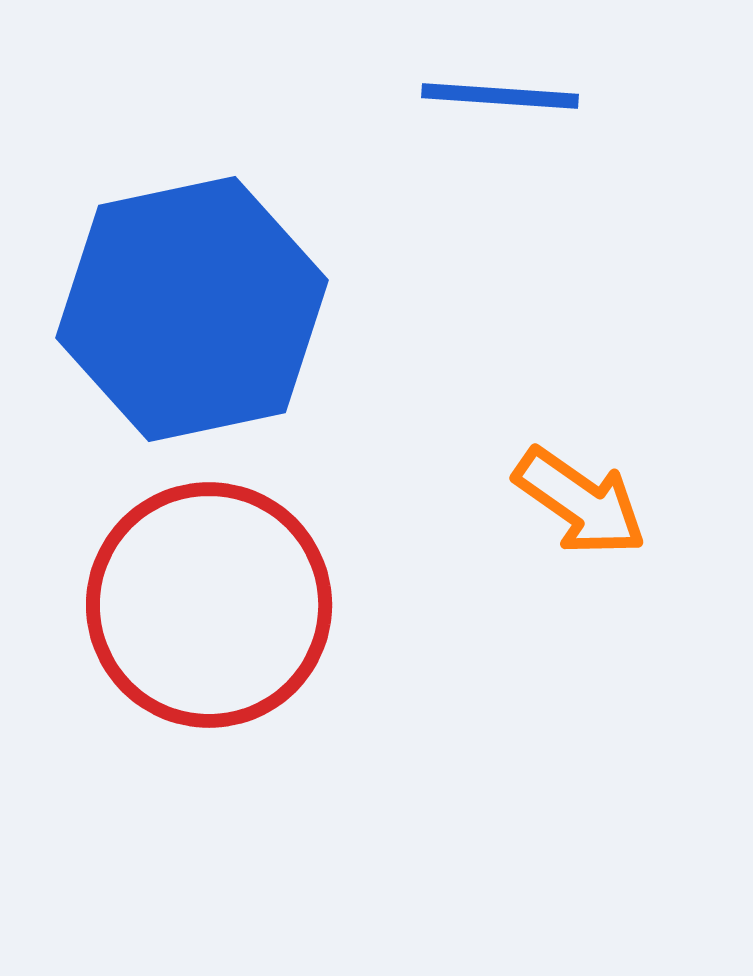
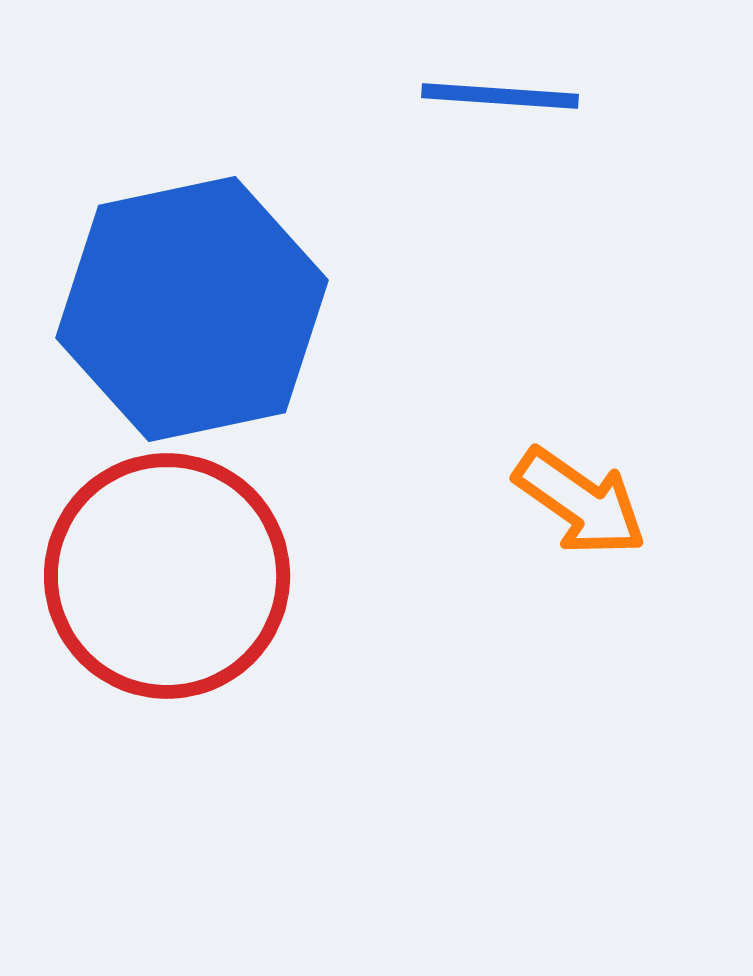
red circle: moved 42 px left, 29 px up
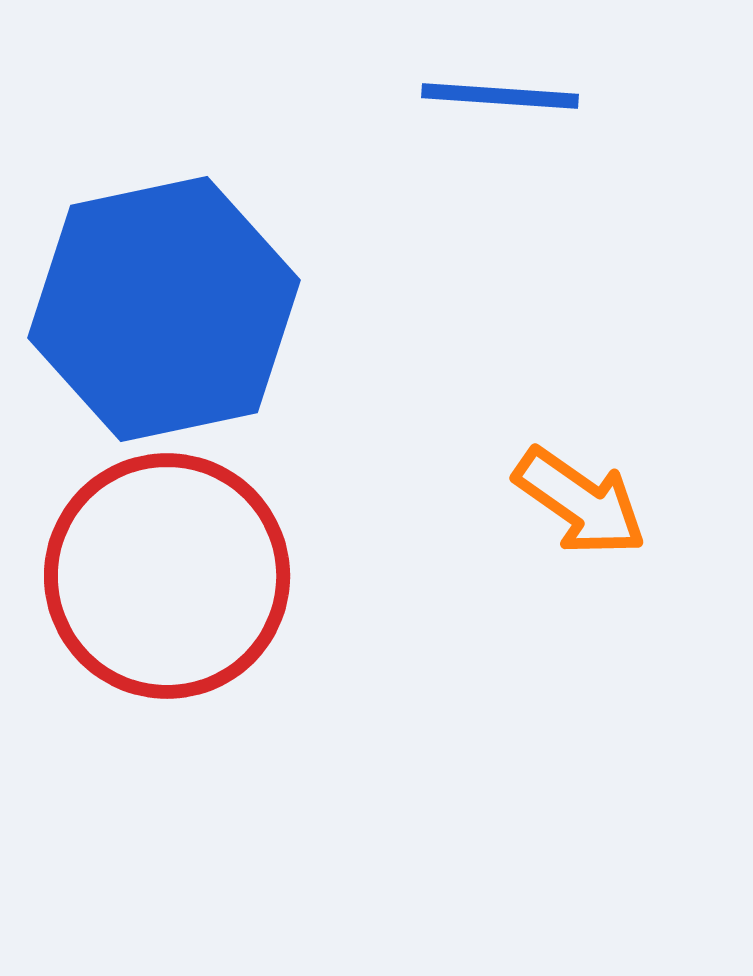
blue hexagon: moved 28 px left
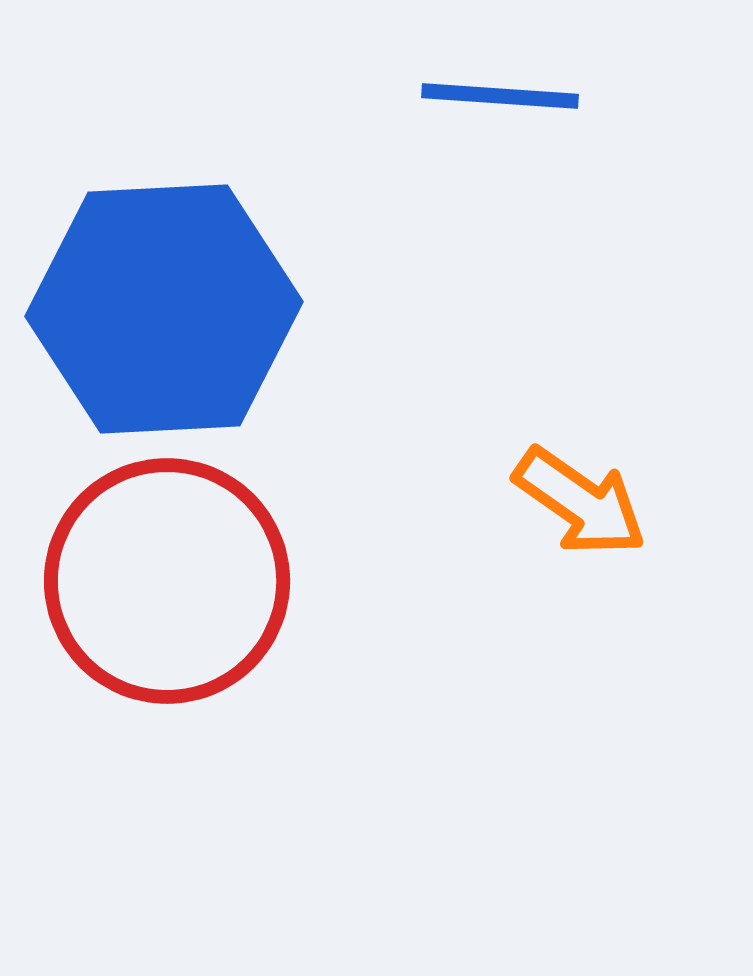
blue hexagon: rotated 9 degrees clockwise
red circle: moved 5 px down
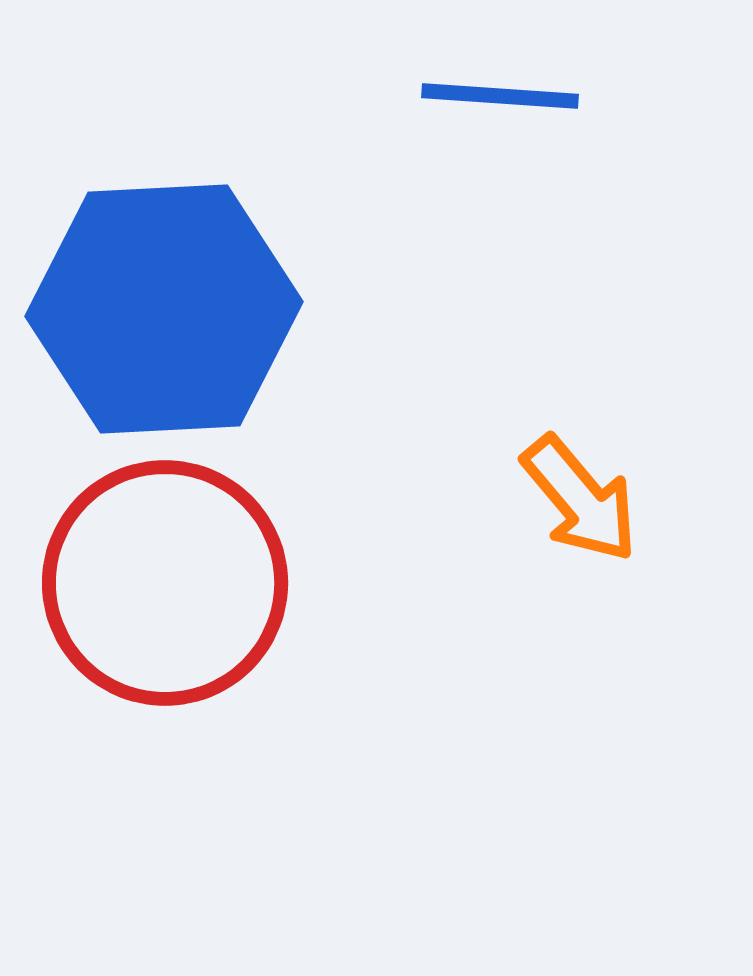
orange arrow: moved 3 px up; rotated 15 degrees clockwise
red circle: moved 2 px left, 2 px down
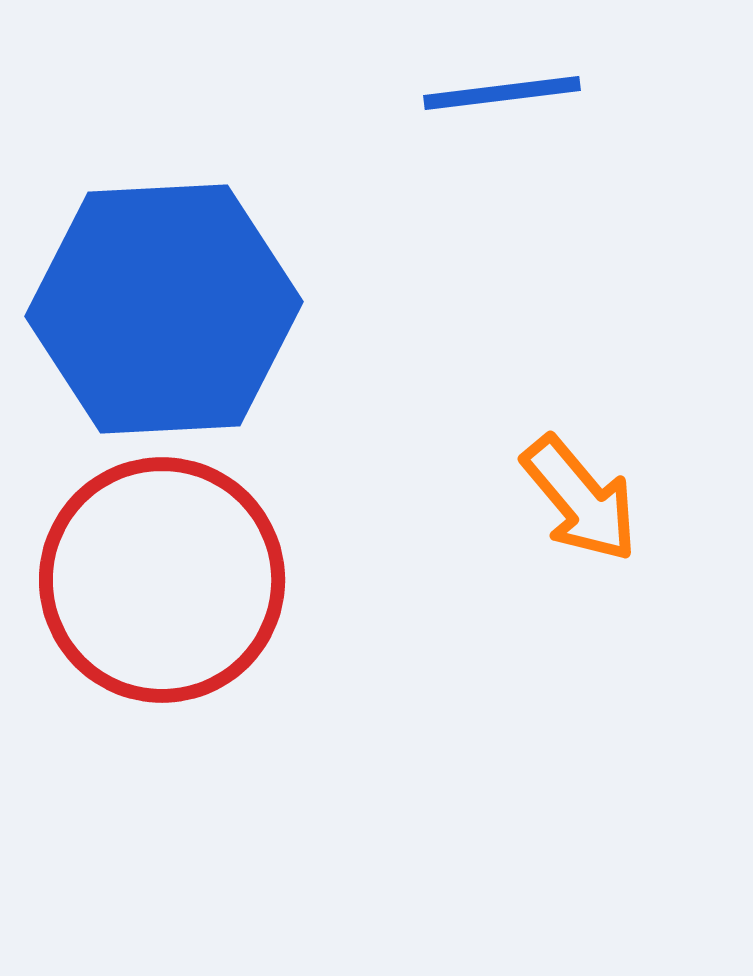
blue line: moved 2 px right, 3 px up; rotated 11 degrees counterclockwise
red circle: moved 3 px left, 3 px up
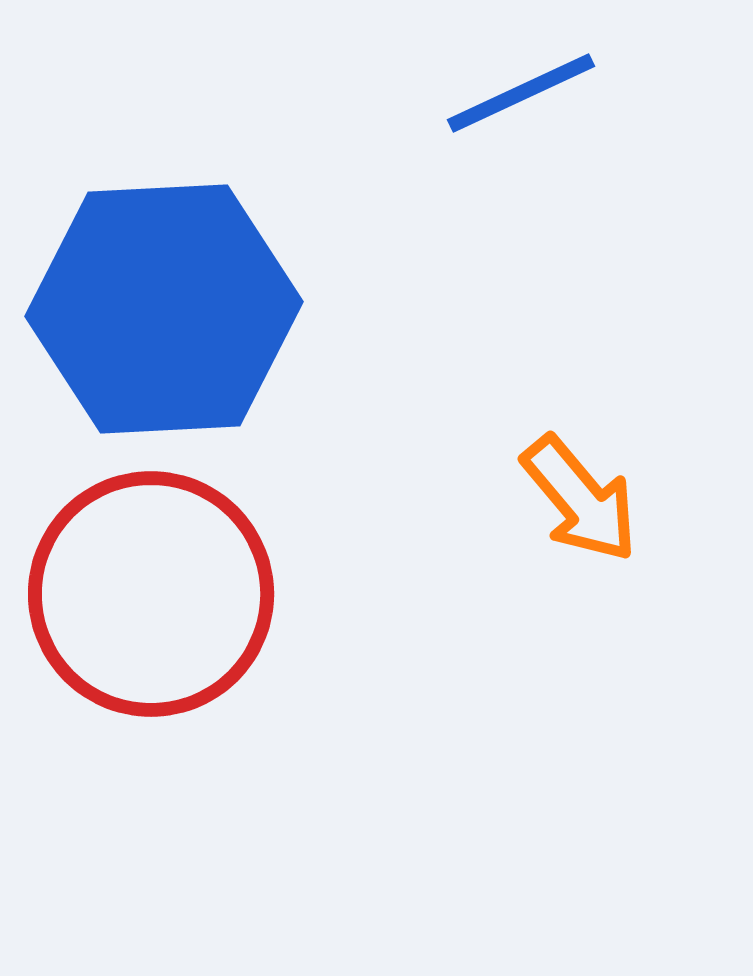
blue line: moved 19 px right; rotated 18 degrees counterclockwise
red circle: moved 11 px left, 14 px down
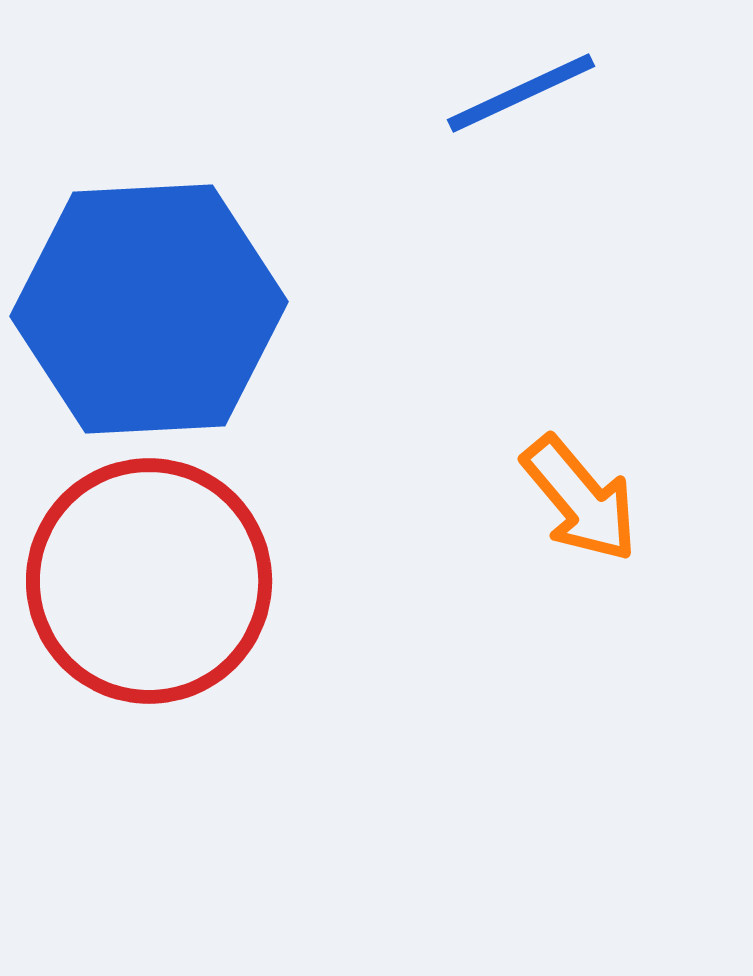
blue hexagon: moved 15 px left
red circle: moved 2 px left, 13 px up
